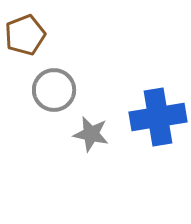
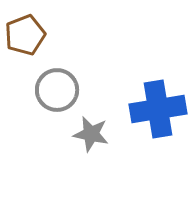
gray circle: moved 3 px right
blue cross: moved 8 px up
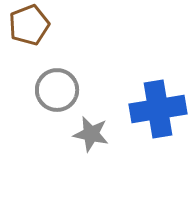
brown pentagon: moved 4 px right, 10 px up
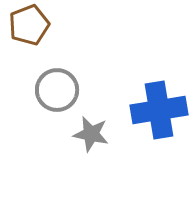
blue cross: moved 1 px right, 1 px down
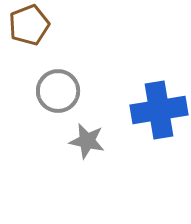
gray circle: moved 1 px right, 1 px down
gray star: moved 4 px left, 7 px down
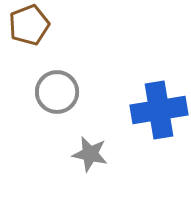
gray circle: moved 1 px left, 1 px down
gray star: moved 3 px right, 13 px down
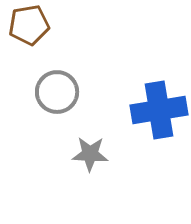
brown pentagon: rotated 12 degrees clockwise
gray star: rotated 9 degrees counterclockwise
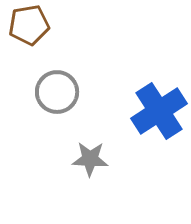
blue cross: moved 1 px down; rotated 24 degrees counterclockwise
gray star: moved 5 px down
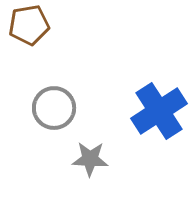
gray circle: moved 3 px left, 16 px down
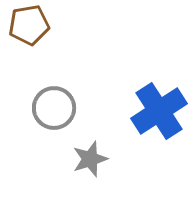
gray star: rotated 21 degrees counterclockwise
